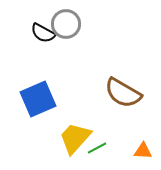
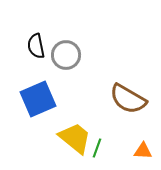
gray circle: moved 31 px down
black semicircle: moved 7 px left, 13 px down; rotated 50 degrees clockwise
brown semicircle: moved 5 px right, 6 px down
yellow trapezoid: rotated 87 degrees clockwise
green line: rotated 42 degrees counterclockwise
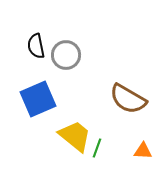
yellow trapezoid: moved 2 px up
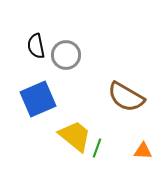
brown semicircle: moved 2 px left, 2 px up
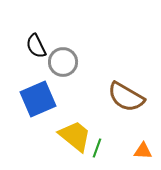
black semicircle: rotated 15 degrees counterclockwise
gray circle: moved 3 px left, 7 px down
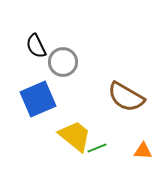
green line: rotated 48 degrees clockwise
